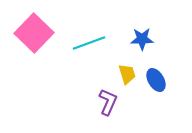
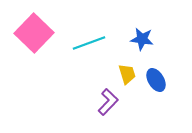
blue star: rotated 10 degrees clockwise
purple L-shape: rotated 20 degrees clockwise
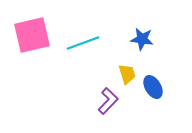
pink square: moved 2 px left, 2 px down; rotated 33 degrees clockwise
cyan line: moved 6 px left
blue ellipse: moved 3 px left, 7 px down
purple L-shape: moved 1 px up
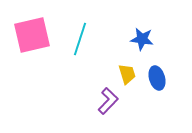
cyan line: moved 3 px left, 4 px up; rotated 52 degrees counterclockwise
blue ellipse: moved 4 px right, 9 px up; rotated 15 degrees clockwise
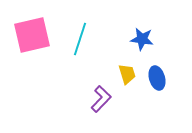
purple L-shape: moved 7 px left, 2 px up
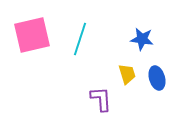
purple L-shape: rotated 48 degrees counterclockwise
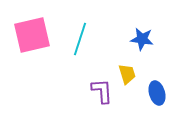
blue ellipse: moved 15 px down
purple L-shape: moved 1 px right, 8 px up
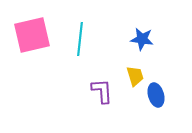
cyan line: rotated 12 degrees counterclockwise
yellow trapezoid: moved 8 px right, 2 px down
blue ellipse: moved 1 px left, 2 px down
